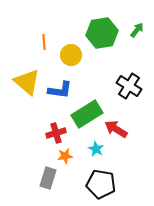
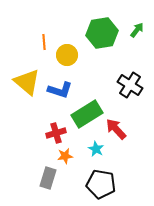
yellow circle: moved 4 px left
black cross: moved 1 px right, 1 px up
blue L-shape: rotated 10 degrees clockwise
red arrow: rotated 15 degrees clockwise
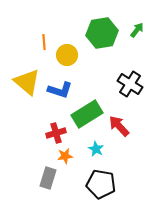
black cross: moved 1 px up
red arrow: moved 3 px right, 3 px up
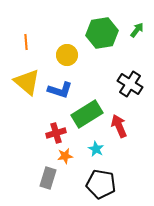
orange line: moved 18 px left
red arrow: rotated 20 degrees clockwise
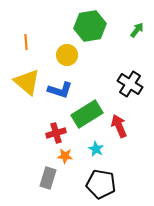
green hexagon: moved 12 px left, 7 px up
orange star: rotated 14 degrees clockwise
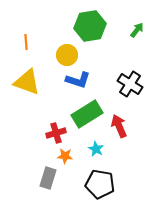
yellow triangle: rotated 20 degrees counterclockwise
blue L-shape: moved 18 px right, 10 px up
black pentagon: moved 1 px left
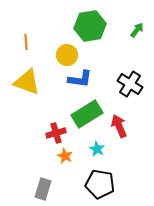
blue L-shape: moved 2 px right, 1 px up; rotated 10 degrees counterclockwise
cyan star: moved 1 px right
orange star: rotated 21 degrees clockwise
gray rectangle: moved 5 px left, 11 px down
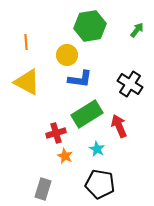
yellow triangle: rotated 8 degrees clockwise
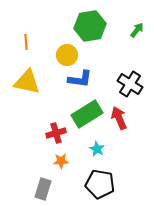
yellow triangle: rotated 16 degrees counterclockwise
red arrow: moved 8 px up
orange star: moved 4 px left, 5 px down; rotated 28 degrees counterclockwise
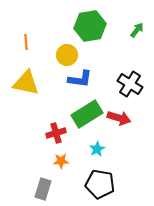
yellow triangle: moved 1 px left, 1 px down
red arrow: rotated 130 degrees clockwise
cyan star: rotated 14 degrees clockwise
